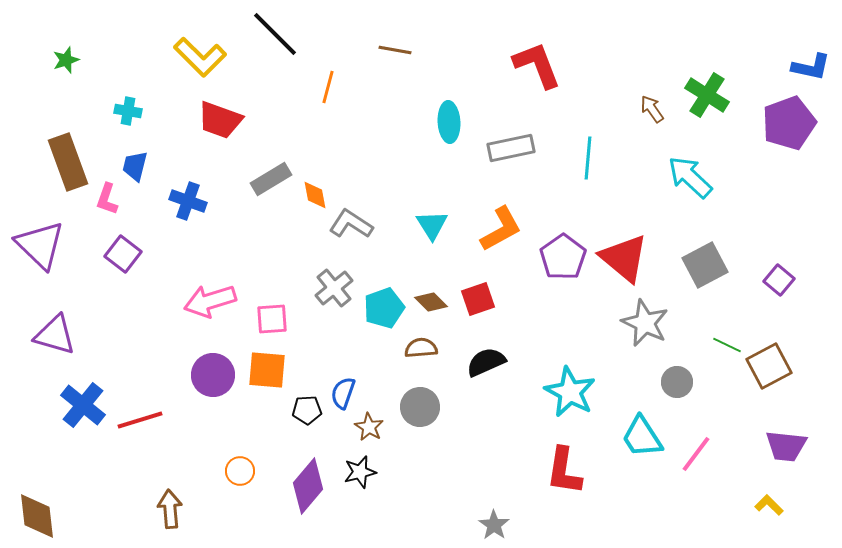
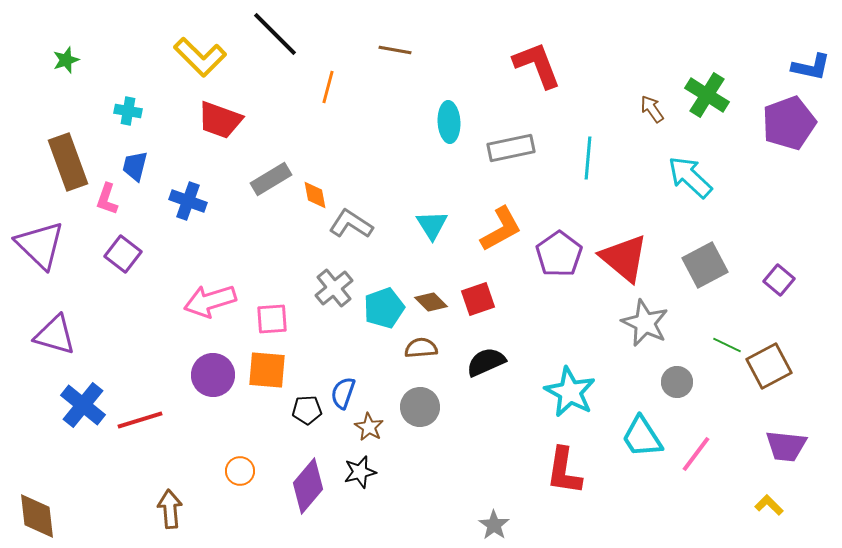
purple pentagon at (563, 257): moved 4 px left, 3 px up
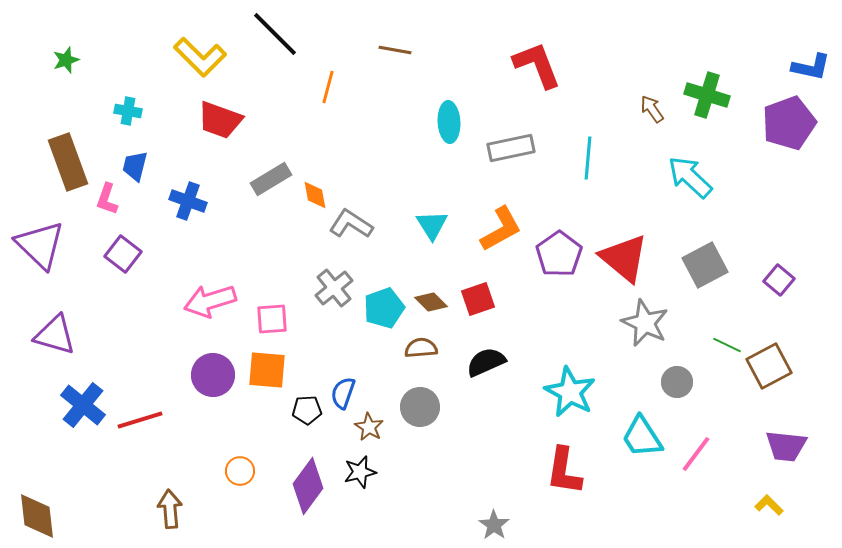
green cross at (707, 95): rotated 15 degrees counterclockwise
purple diamond at (308, 486): rotated 4 degrees counterclockwise
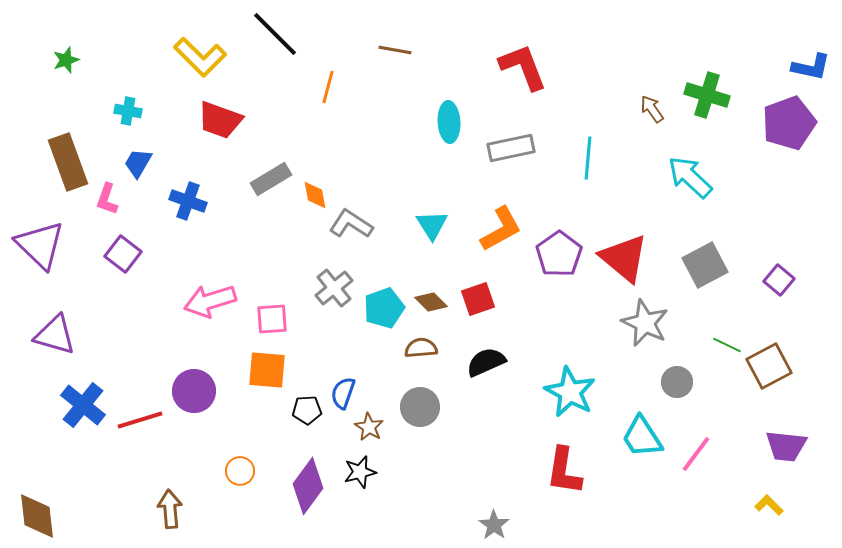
red L-shape at (537, 65): moved 14 px left, 2 px down
blue trapezoid at (135, 166): moved 3 px right, 3 px up; rotated 16 degrees clockwise
purple circle at (213, 375): moved 19 px left, 16 px down
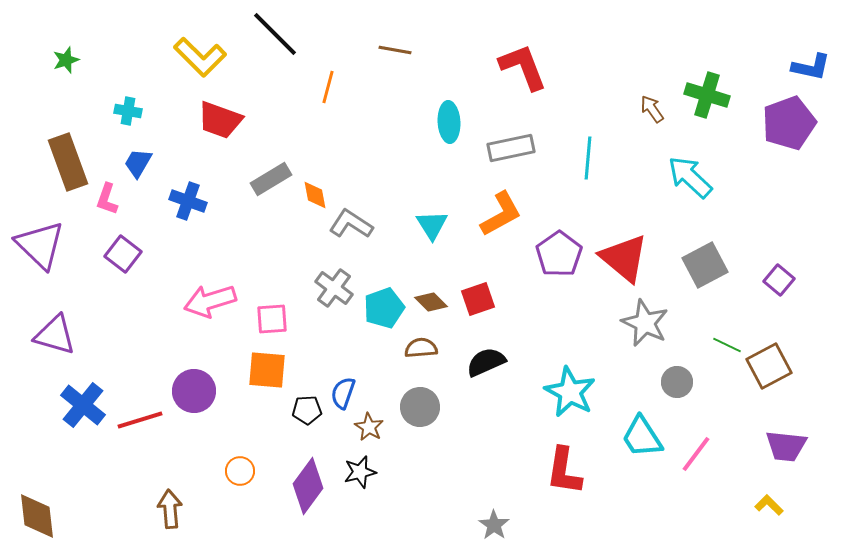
orange L-shape at (501, 229): moved 15 px up
gray cross at (334, 288): rotated 15 degrees counterclockwise
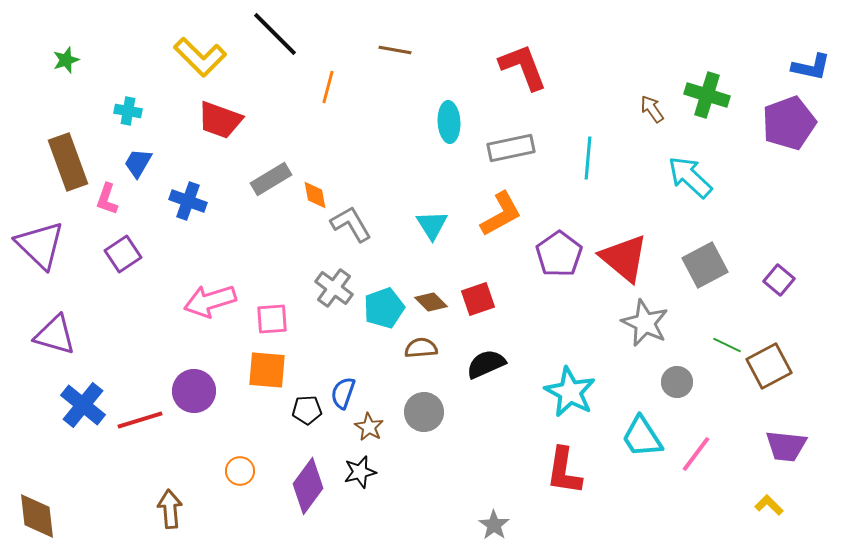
gray L-shape at (351, 224): rotated 27 degrees clockwise
purple square at (123, 254): rotated 18 degrees clockwise
black semicircle at (486, 362): moved 2 px down
gray circle at (420, 407): moved 4 px right, 5 px down
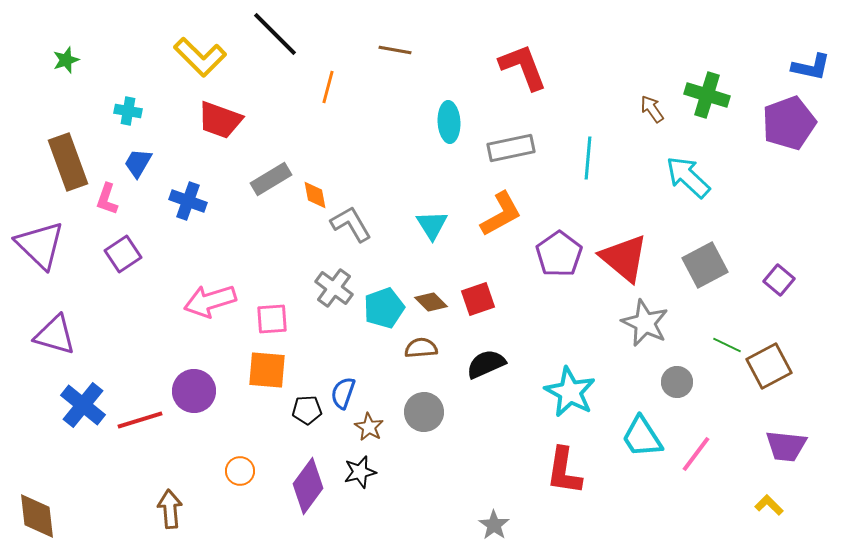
cyan arrow at (690, 177): moved 2 px left
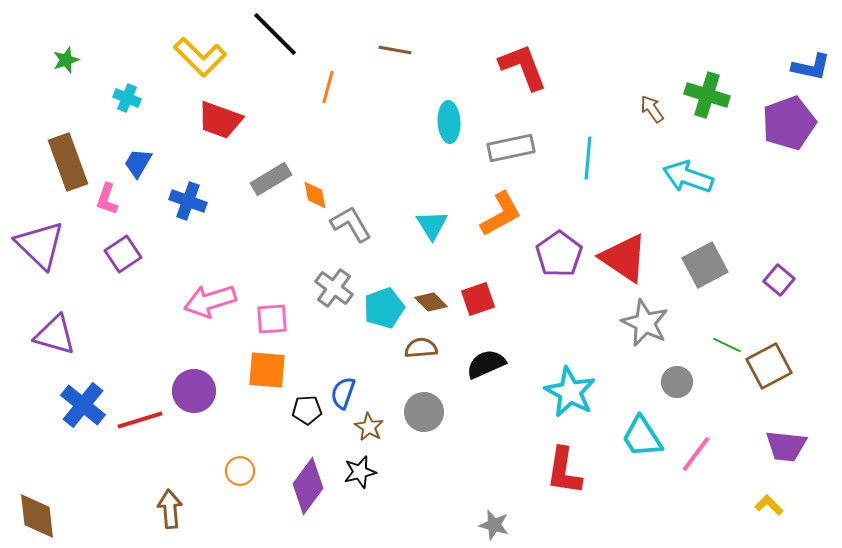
cyan cross at (128, 111): moved 1 px left, 13 px up; rotated 12 degrees clockwise
cyan arrow at (688, 177): rotated 24 degrees counterclockwise
red triangle at (624, 258): rotated 6 degrees counterclockwise
gray star at (494, 525): rotated 20 degrees counterclockwise
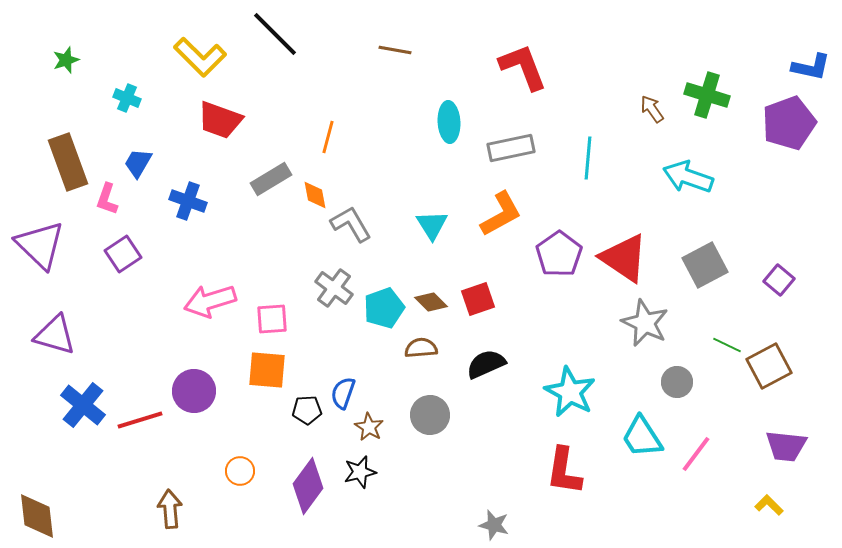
orange line at (328, 87): moved 50 px down
gray circle at (424, 412): moved 6 px right, 3 px down
